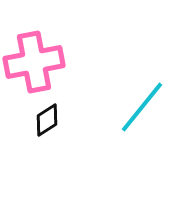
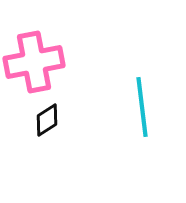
cyan line: rotated 46 degrees counterclockwise
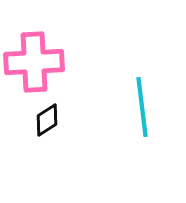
pink cross: rotated 8 degrees clockwise
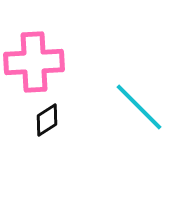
cyan line: moved 3 px left; rotated 38 degrees counterclockwise
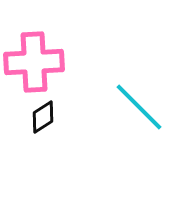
black diamond: moved 4 px left, 3 px up
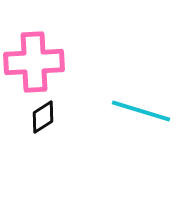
cyan line: moved 2 px right, 4 px down; rotated 28 degrees counterclockwise
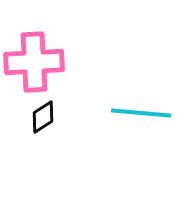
cyan line: moved 2 px down; rotated 12 degrees counterclockwise
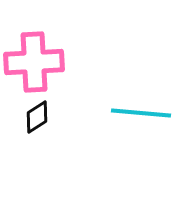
black diamond: moved 6 px left
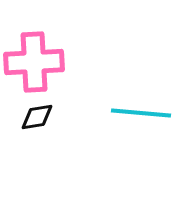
black diamond: rotated 24 degrees clockwise
